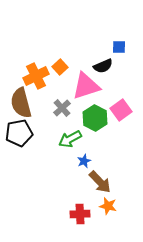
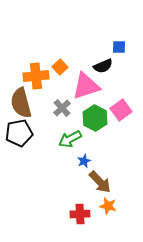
orange cross: rotated 20 degrees clockwise
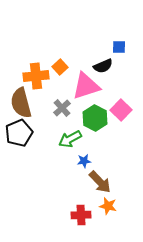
pink square: rotated 10 degrees counterclockwise
black pentagon: rotated 12 degrees counterclockwise
blue star: rotated 16 degrees clockwise
red cross: moved 1 px right, 1 px down
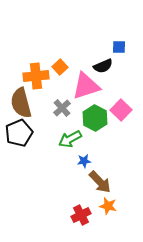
red cross: rotated 24 degrees counterclockwise
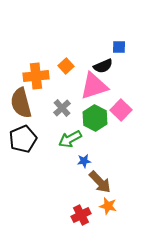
orange square: moved 6 px right, 1 px up
pink triangle: moved 8 px right
black pentagon: moved 4 px right, 6 px down
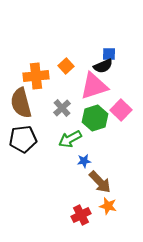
blue square: moved 10 px left, 7 px down
green hexagon: rotated 15 degrees clockwise
black pentagon: rotated 16 degrees clockwise
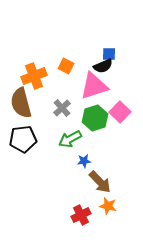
orange square: rotated 21 degrees counterclockwise
orange cross: moved 2 px left; rotated 15 degrees counterclockwise
pink square: moved 1 px left, 2 px down
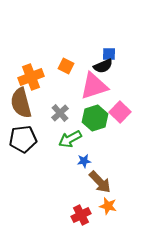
orange cross: moved 3 px left, 1 px down
gray cross: moved 2 px left, 5 px down
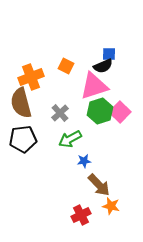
green hexagon: moved 5 px right, 7 px up
brown arrow: moved 1 px left, 3 px down
orange star: moved 3 px right
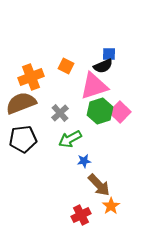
brown semicircle: rotated 84 degrees clockwise
orange star: rotated 24 degrees clockwise
